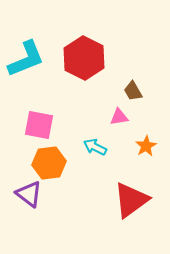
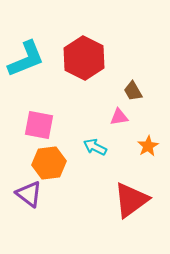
orange star: moved 2 px right
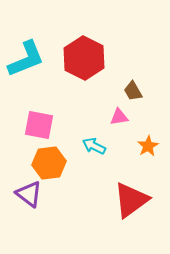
cyan arrow: moved 1 px left, 1 px up
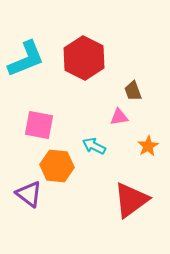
brown trapezoid: rotated 10 degrees clockwise
orange hexagon: moved 8 px right, 3 px down; rotated 12 degrees clockwise
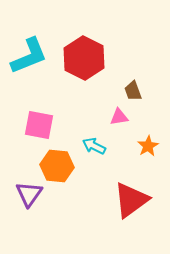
cyan L-shape: moved 3 px right, 3 px up
purple triangle: rotated 28 degrees clockwise
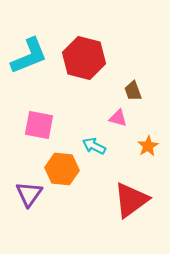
red hexagon: rotated 12 degrees counterclockwise
pink triangle: moved 1 px left, 1 px down; rotated 24 degrees clockwise
orange hexagon: moved 5 px right, 3 px down
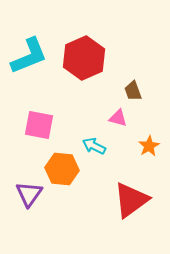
red hexagon: rotated 21 degrees clockwise
orange star: moved 1 px right
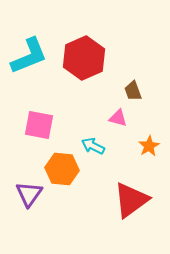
cyan arrow: moved 1 px left
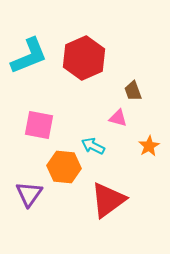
orange hexagon: moved 2 px right, 2 px up
red triangle: moved 23 px left
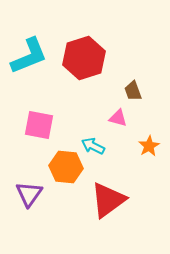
red hexagon: rotated 6 degrees clockwise
orange hexagon: moved 2 px right
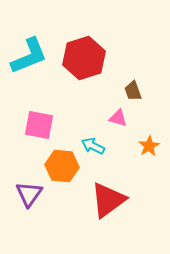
orange hexagon: moved 4 px left, 1 px up
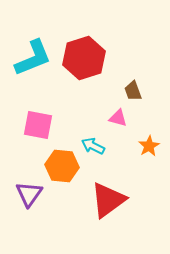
cyan L-shape: moved 4 px right, 2 px down
pink square: moved 1 px left
